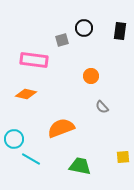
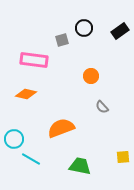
black rectangle: rotated 48 degrees clockwise
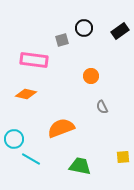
gray semicircle: rotated 16 degrees clockwise
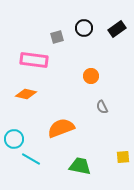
black rectangle: moved 3 px left, 2 px up
gray square: moved 5 px left, 3 px up
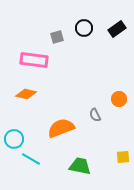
orange circle: moved 28 px right, 23 px down
gray semicircle: moved 7 px left, 8 px down
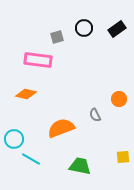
pink rectangle: moved 4 px right
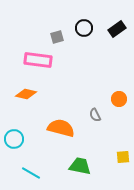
orange semicircle: rotated 36 degrees clockwise
cyan line: moved 14 px down
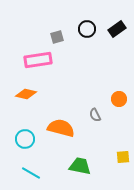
black circle: moved 3 px right, 1 px down
pink rectangle: rotated 16 degrees counterclockwise
cyan circle: moved 11 px right
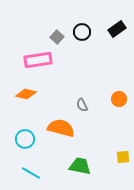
black circle: moved 5 px left, 3 px down
gray square: rotated 32 degrees counterclockwise
gray semicircle: moved 13 px left, 10 px up
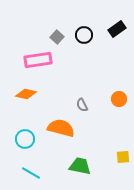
black circle: moved 2 px right, 3 px down
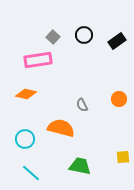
black rectangle: moved 12 px down
gray square: moved 4 px left
cyan line: rotated 12 degrees clockwise
